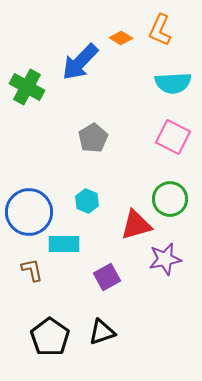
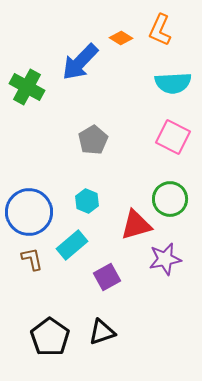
gray pentagon: moved 2 px down
cyan rectangle: moved 8 px right, 1 px down; rotated 40 degrees counterclockwise
brown L-shape: moved 11 px up
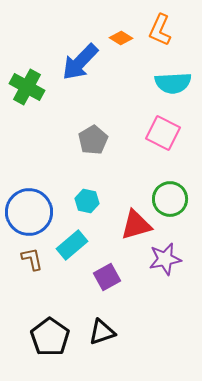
pink square: moved 10 px left, 4 px up
cyan hexagon: rotated 10 degrees counterclockwise
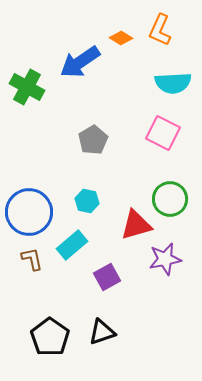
blue arrow: rotated 12 degrees clockwise
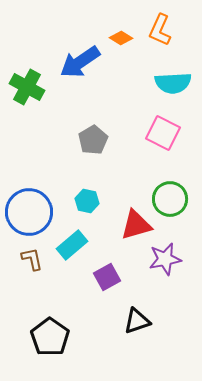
black triangle: moved 35 px right, 11 px up
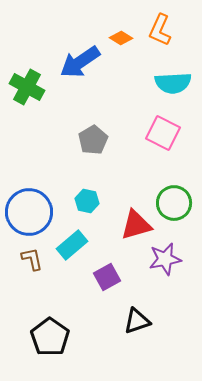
green circle: moved 4 px right, 4 px down
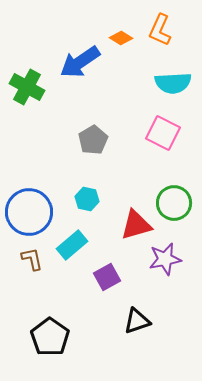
cyan hexagon: moved 2 px up
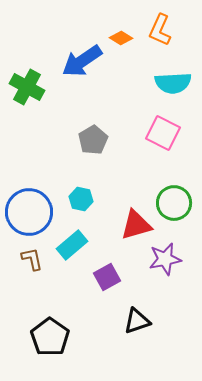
blue arrow: moved 2 px right, 1 px up
cyan hexagon: moved 6 px left
